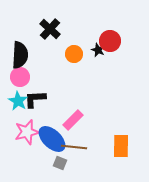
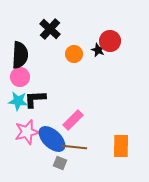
cyan star: rotated 24 degrees counterclockwise
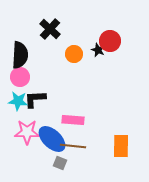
pink rectangle: rotated 50 degrees clockwise
pink star: rotated 15 degrees clockwise
brown line: moved 1 px left, 1 px up
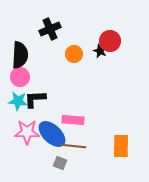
black cross: rotated 25 degrees clockwise
black star: moved 2 px right, 1 px down
blue ellipse: moved 5 px up
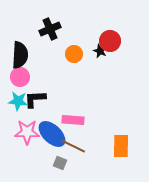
brown line: rotated 20 degrees clockwise
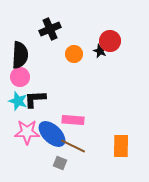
cyan star: rotated 12 degrees clockwise
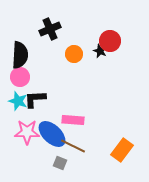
orange rectangle: moved 1 px right, 4 px down; rotated 35 degrees clockwise
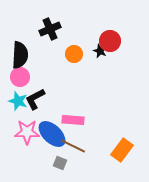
black L-shape: rotated 25 degrees counterclockwise
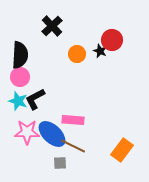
black cross: moved 2 px right, 3 px up; rotated 20 degrees counterclockwise
red circle: moved 2 px right, 1 px up
orange circle: moved 3 px right
gray square: rotated 24 degrees counterclockwise
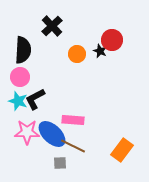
black semicircle: moved 3 px right, 5 px up
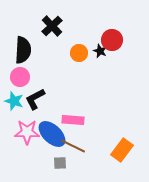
orange circle: moved 2 px right, 1 px up
cyan star: moved 4 px left
